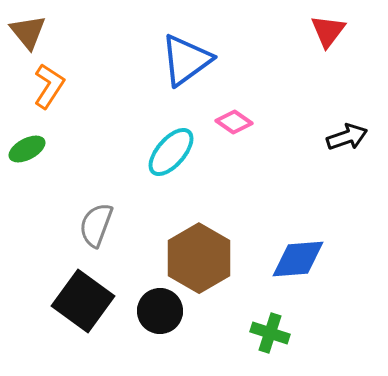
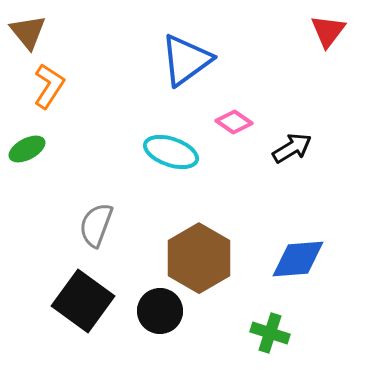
black arrow: moved 55 px left, 11 px down; rotated 12 degrees counterclockwise
cyan ellipse: rotated 68 degrees clockwise
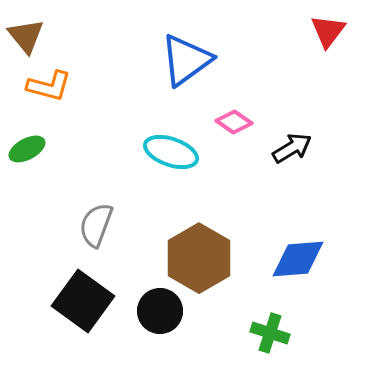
brown triangle: moved 2 px left, 4 px down
orange L-shape: rotated 72 degrees clockwise
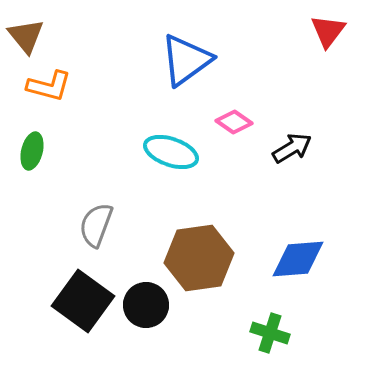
green ellipse: moved 5 px right, 2 px down; rotated 48 degrees counterclockwise
brown hexagon: rotated 22 degrees clockwise
black circle: moved 14 px left, 6 px up
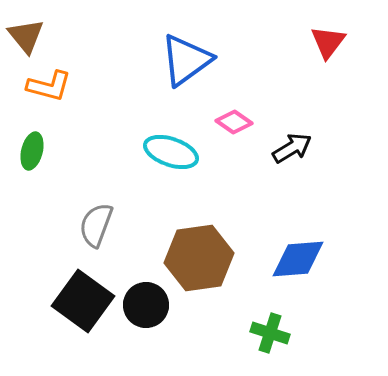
red triangle: moved 11 px down
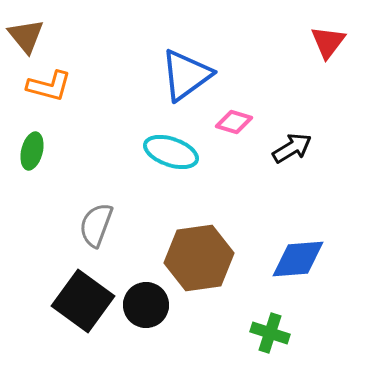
blue triangle: moved 15 px down
pink diamond: rotated 18 degrees counterclockwise
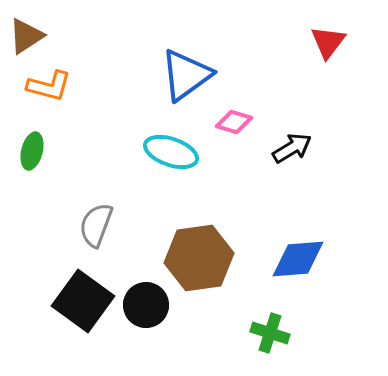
brown triangle: rotated 36 degrees clockwise
